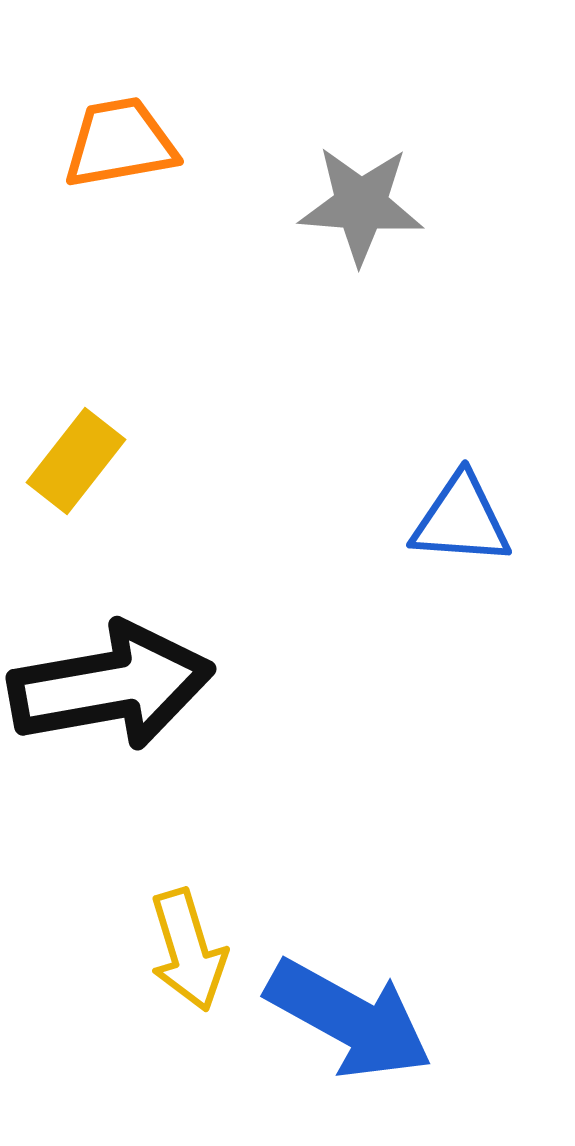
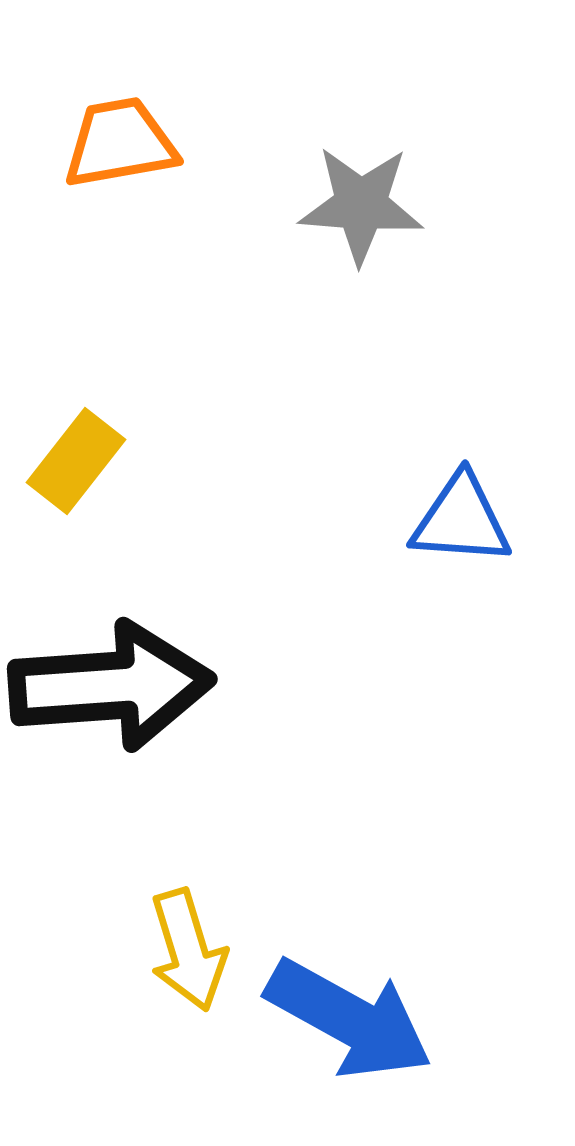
black arrow: rotated 6 degrees clockwise
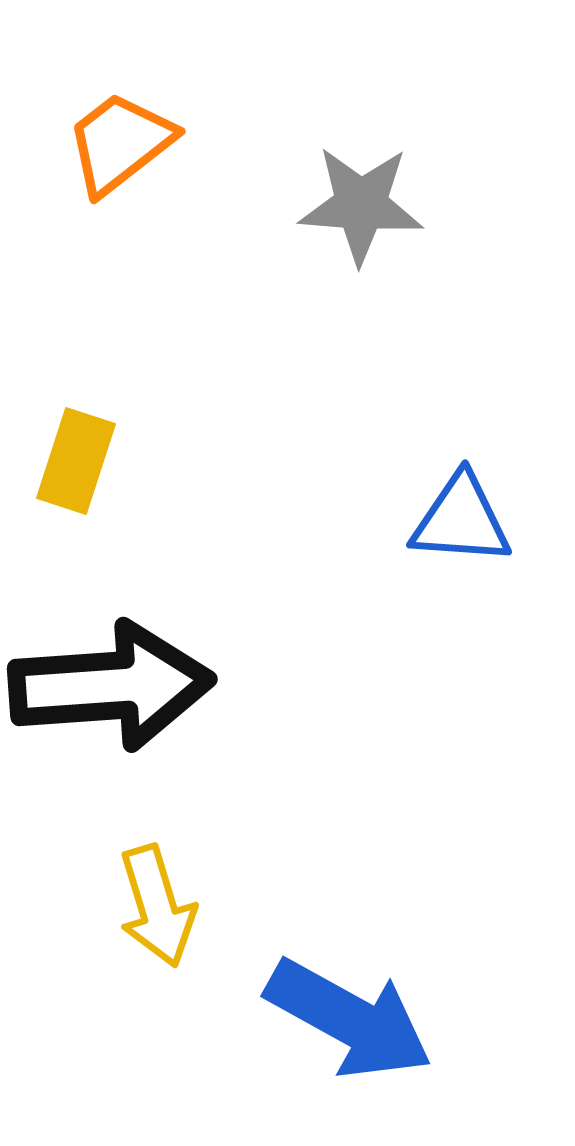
orange trapezoid: rotated 28 degrees counterclockwise
yellow rectangle: rotated 20 degrees counterclockwise
yellow arrow: moved 31 px left, 44 px up
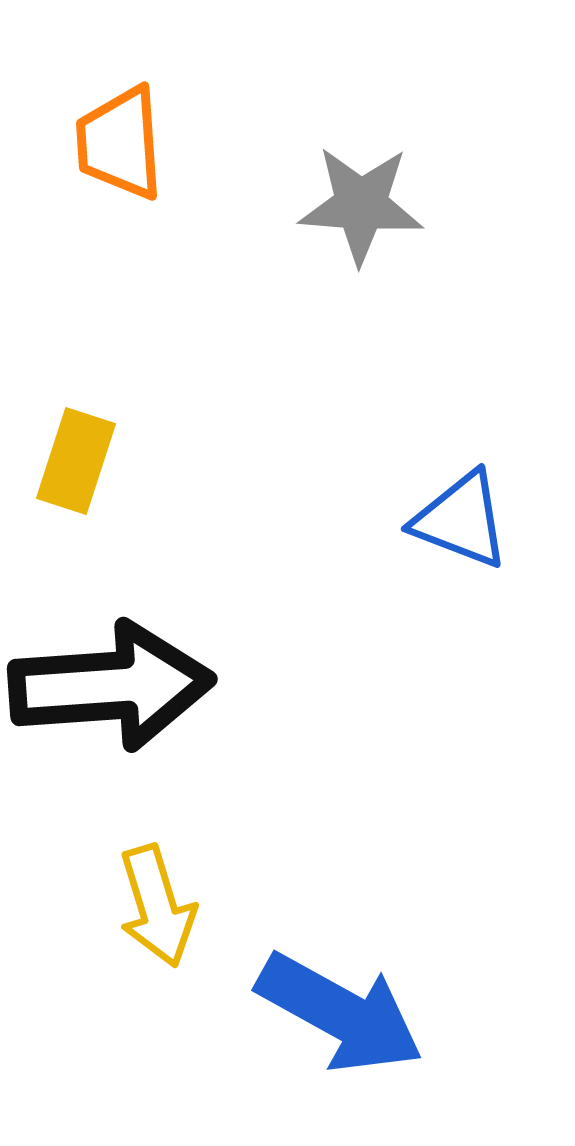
orange trapezoid: rotated 56 degrees counterclockwise
blue triangle: rotated 17 degrees clockwise
blue arrow: moved 9 px left, 6 px up
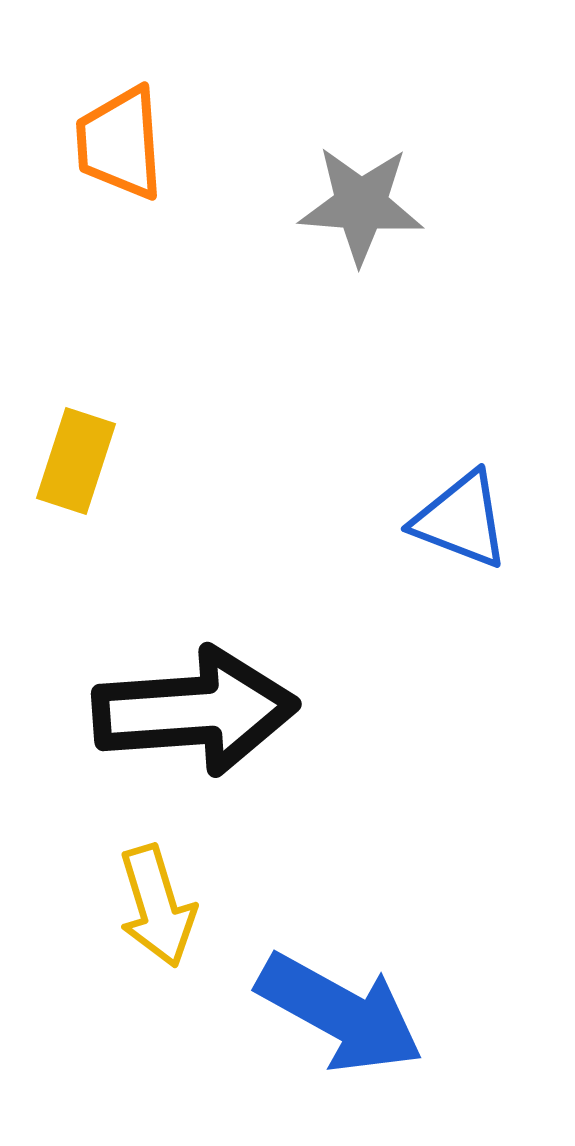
black arrow: moved 84 px right, 25 px down
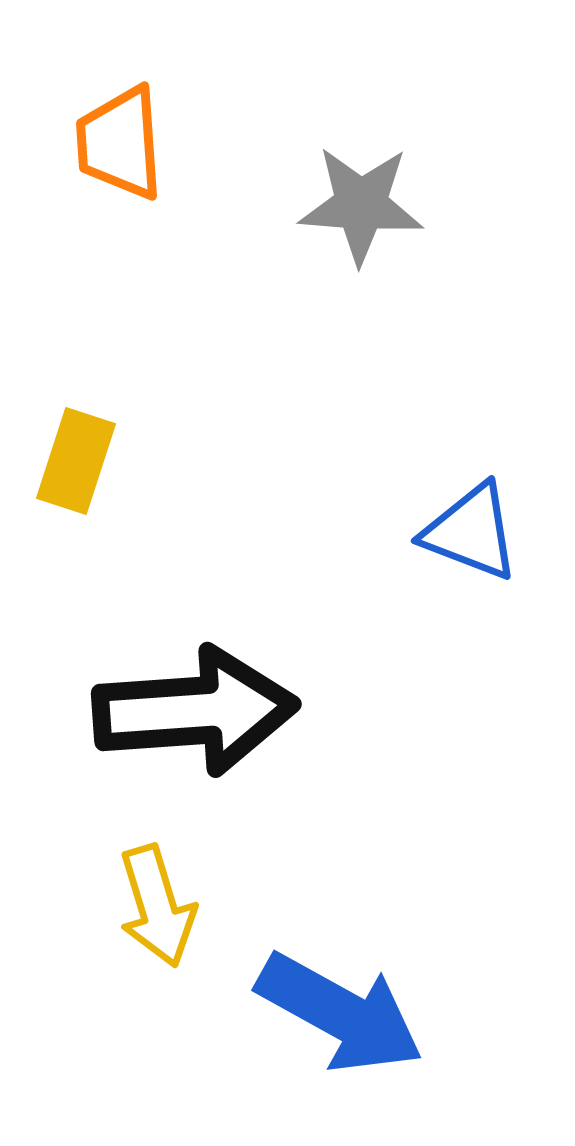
blue triangle: moved 10 px right, 12 px down
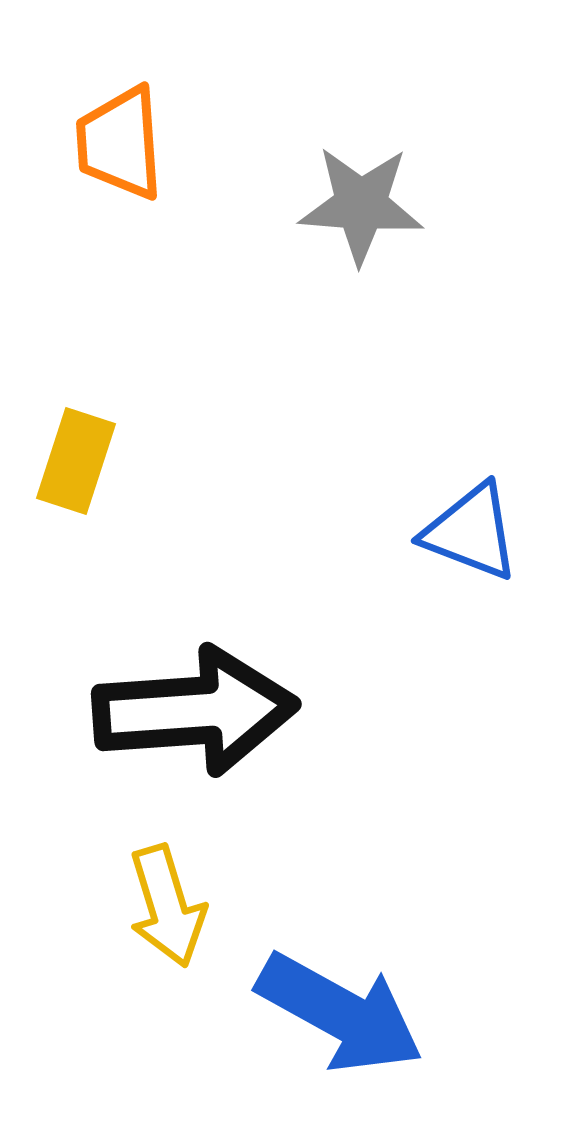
yellow arrow: moved 10 px right
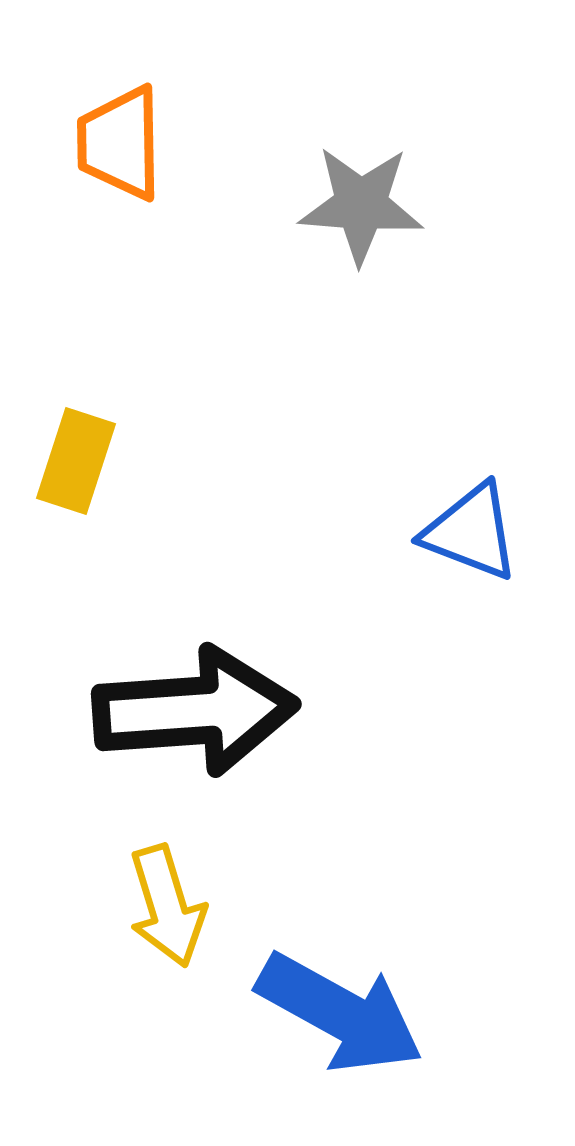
orange trapezoid: rotated 3 degrees clockwise
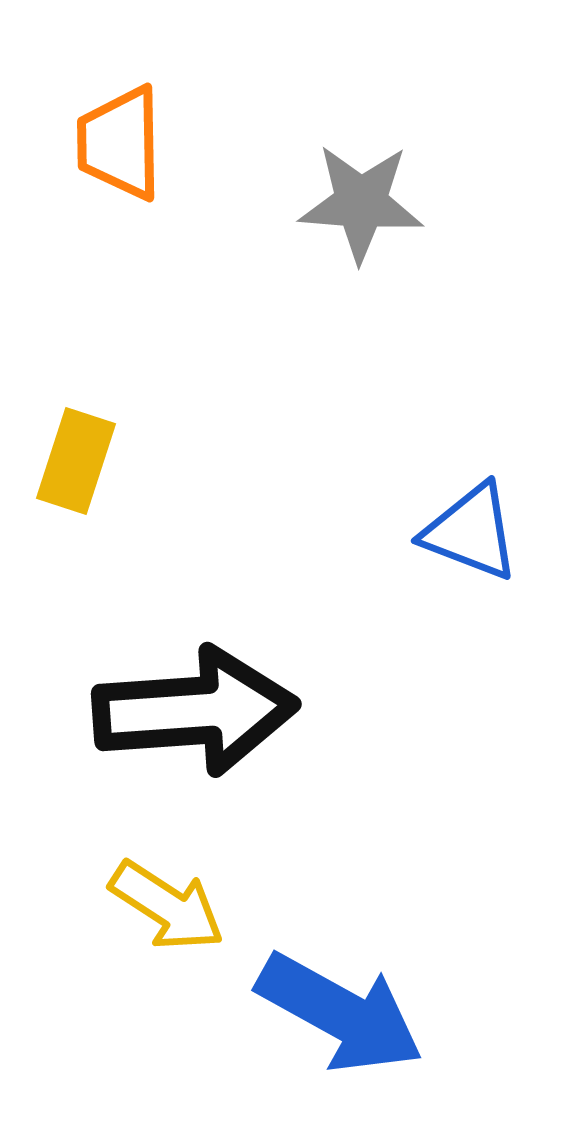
gray star: moved 2 px up
yellow arrow: rotated 40 degrees counterclockwise
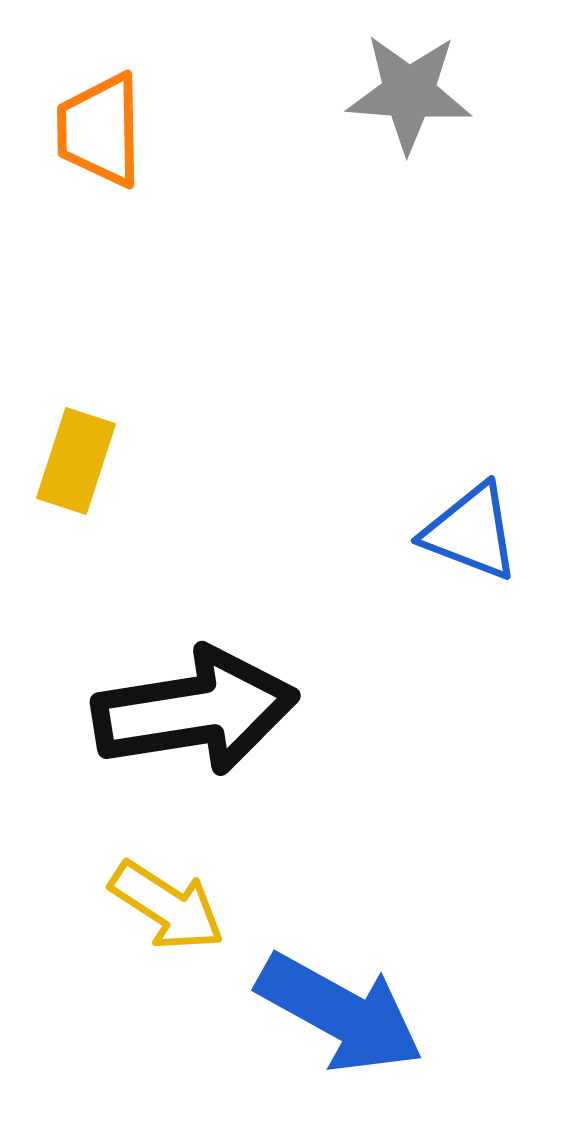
orange trapezoid: moved 20 px left, 13 px up
gray star: moved 48 px right, 110 px up
black arrow: rotated 5 degrees counterclockwise
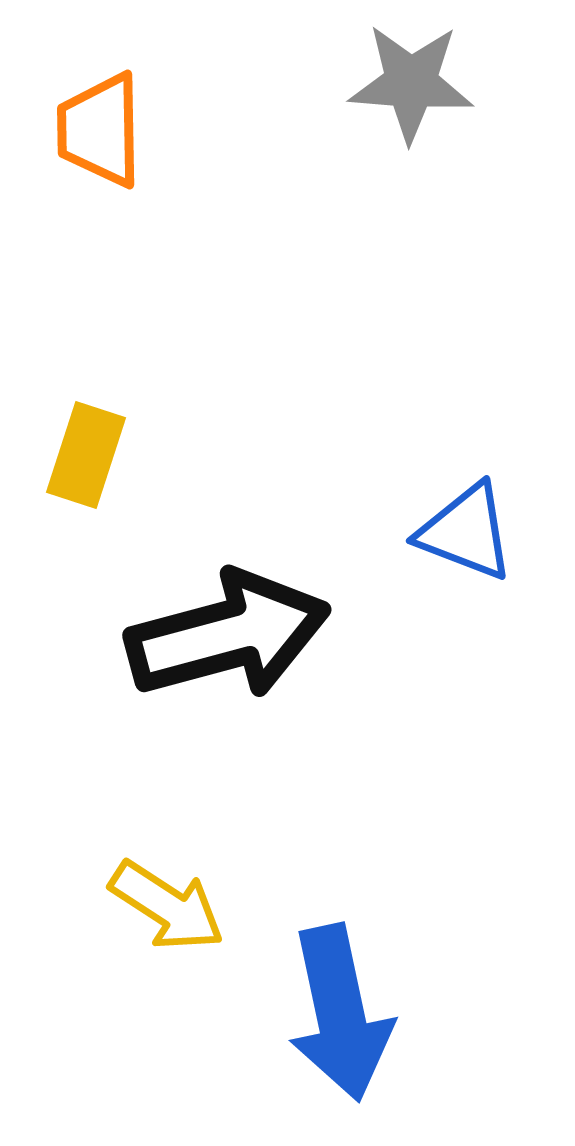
gray star: moved 2 px right, 10 px up
yellow rectangle: moved 10 px right, 6 px up
blue triangle: moved 5 px left
black arrow: moved 33 px right, 76 px up; rotated 6 degrees counterclockwise
blue arrow: rotated 49 degrees clockwise
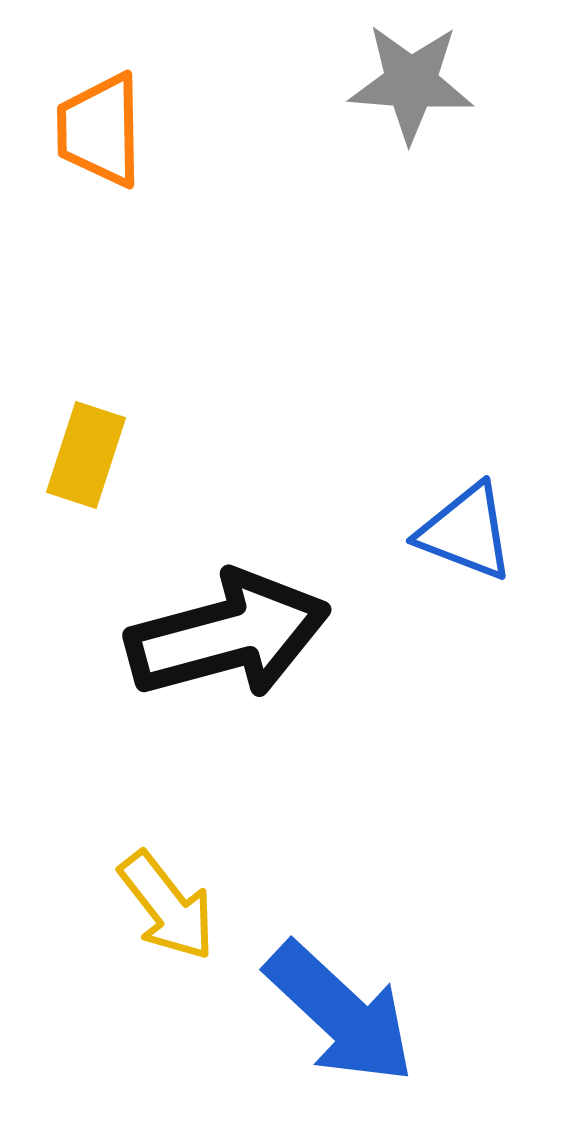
yellow arrow: rotated 19 degrees clockwise
blue arrow: rotated 35 degrees counterclockwise
